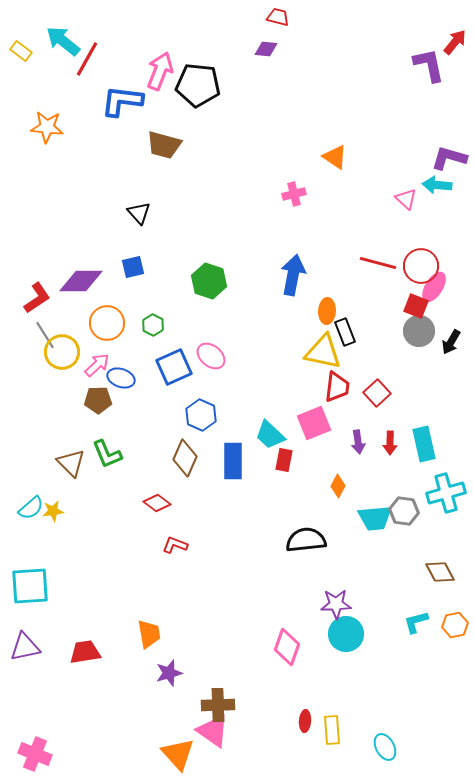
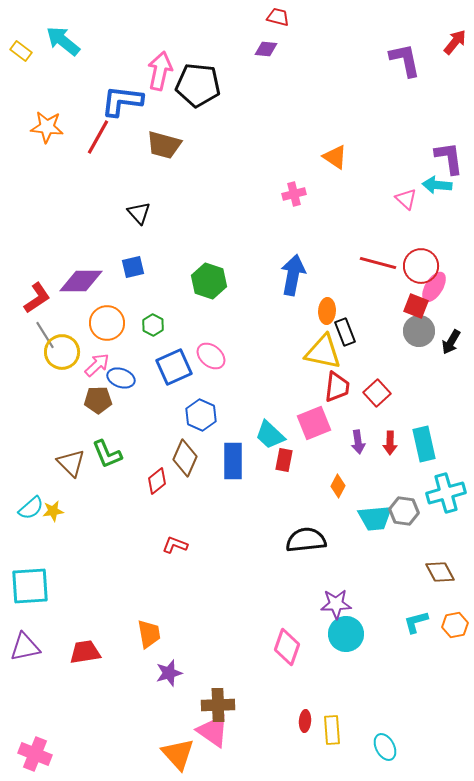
red line at (87, 59): moved 11 px right, 78 px down
purple L-shape at (429, 65): moved 24 px left, 5 px up
pink arrow at (160, 71): rotated 9 degrees counterclockwise
purple L-shape at (449, 158): rotated 66 degrees clockwise
red diamond at (157, 503): moved 22 px up; rotated 76 degrees counterclockwise
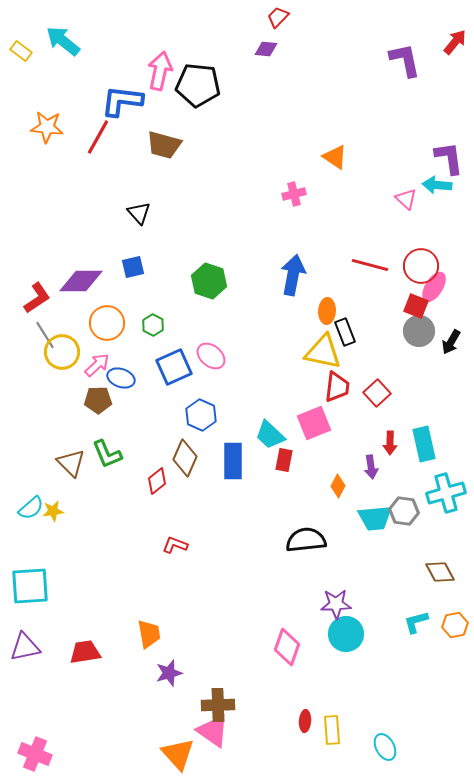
red trapezoid at (278, 17): rotated 60 degrees counterclockwise
red line at (378, 263): moved 8 px left, 2 px down
purple arrow at (358, 442): moved 13 px right, 25 px down
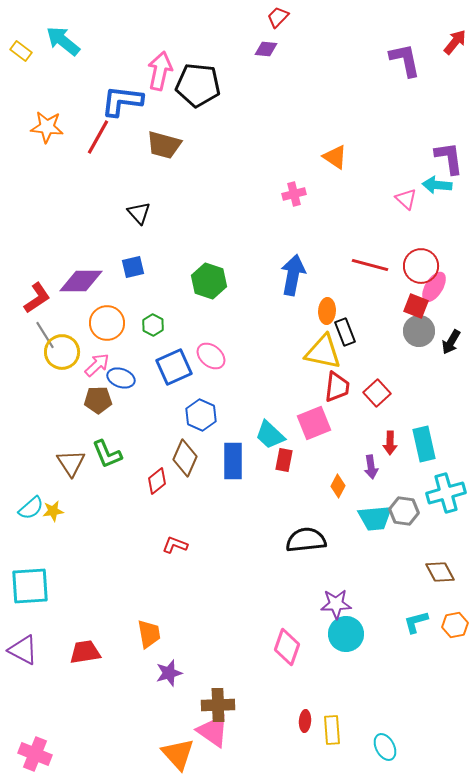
brown triangle at (71, 463): rotated 12 degrees clockwise
purple triangle at (25, 647): moved 2 px left, 3 px down; rotated 40 degrees clockwise
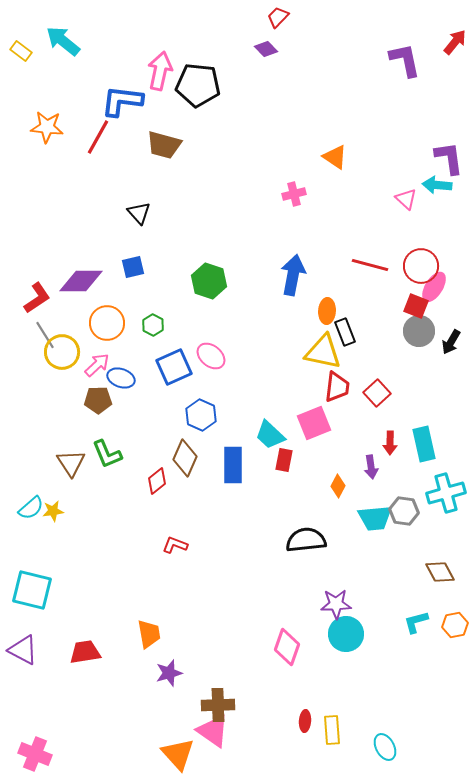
purple diamond at (266, 49): rotated 40 degrees clockwise
blue rectangle at (233, 461): moved 4 px down
cyan square at (30, 586): moved 2 px right, 4 px down; rotated 18 degrees clockwise
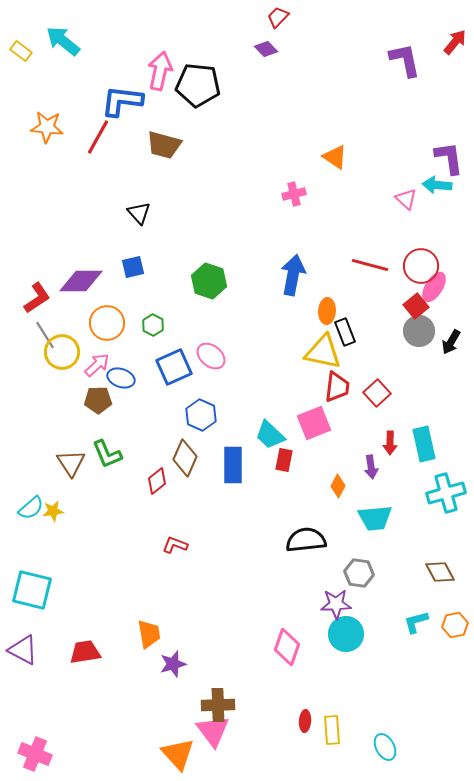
red square at (416, 306): rotated 30 degrees clockwise
gray hexagon at (404, 511): moved 45 px left, 62 px down
purple star at (169, 673): moved 4 px right, 9 px up
pink triangle at (213, 731): rotated 18 degrees clockwise
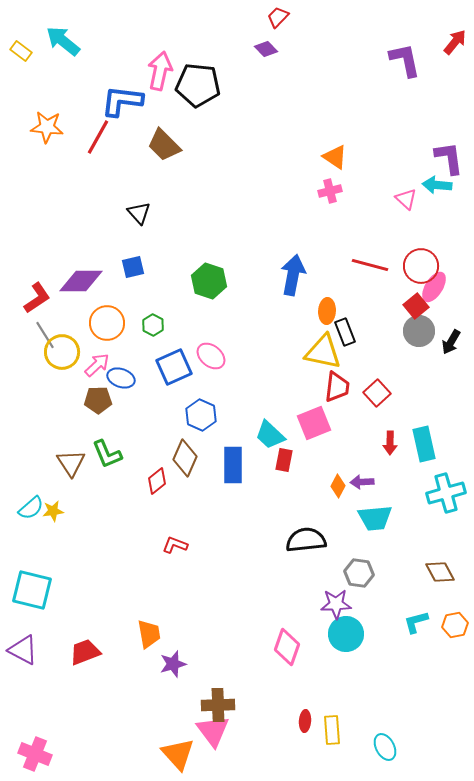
brown trapezoid at (164, 145): rotated 30 degrees clockwise
pink cross at (294, 194): moved 36 px right, 3 px up
purple arrow at (371, 467): moved 9 px left, 15 px down; rotated 95 degrees clockwise
red trapezoid at (85, 652): rotated 12 degrees counterclockwise
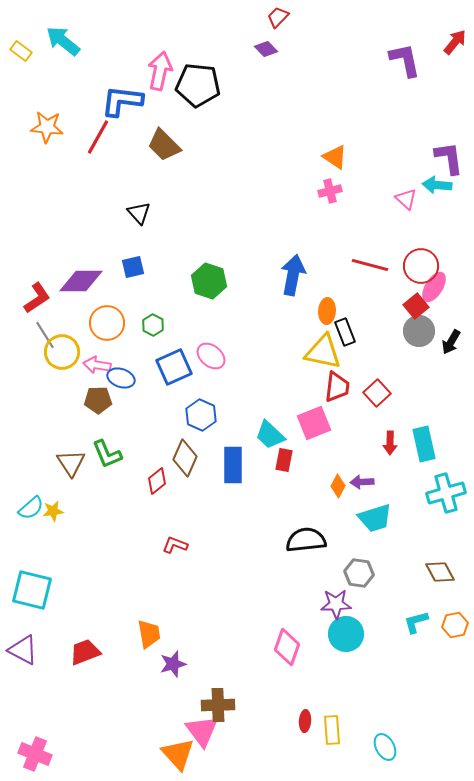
pink arrow at (97, 365): rotated 128 degrees counterclockwise
cyan trapezoid at (375, 518): rotated 12 degrees counterclockwise
pink triangle at (213, 731): moved 11 px left
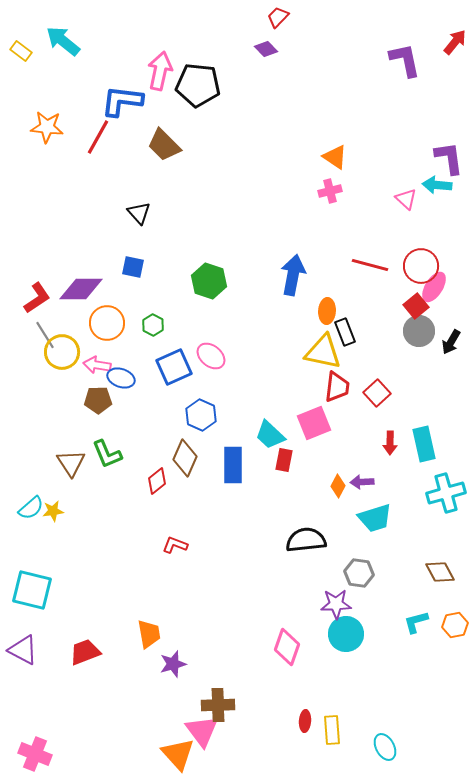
blue square at (133, 267): rotated 25 degrees clockwise
purple diamond at (81, 281): moved 8 px down
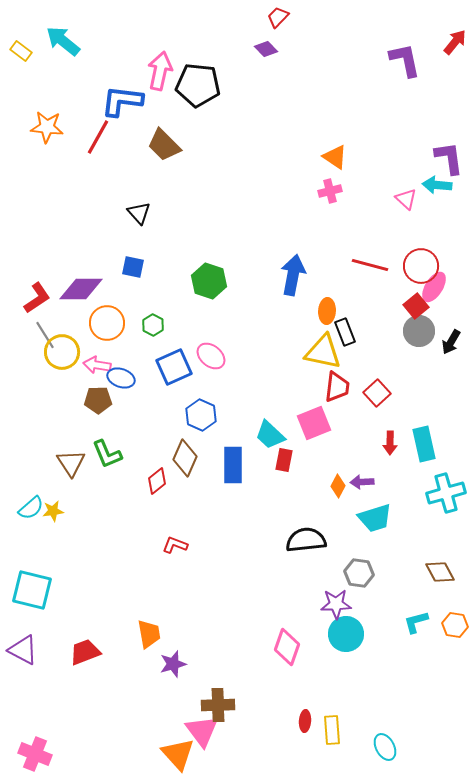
orange hexagon at (455, 625): rotated 20 degrees clockwise
